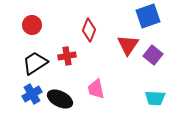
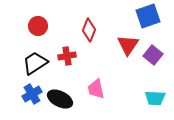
red circle: moved 6 px right, 1 px down
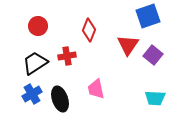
black ellipse: rotated 45 degrees clockwise
